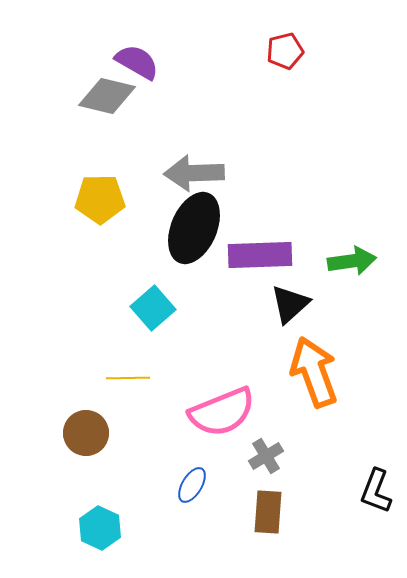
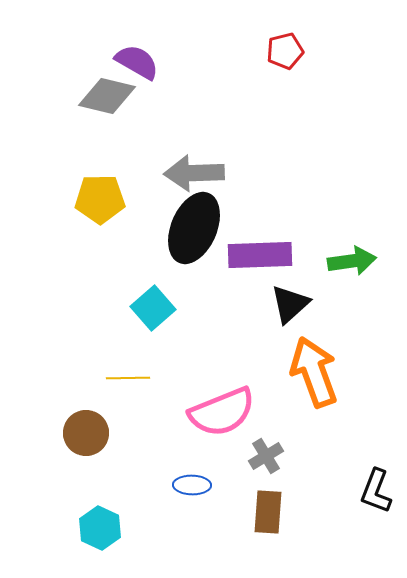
blue ellipse: rotated 60 degrees clockwise
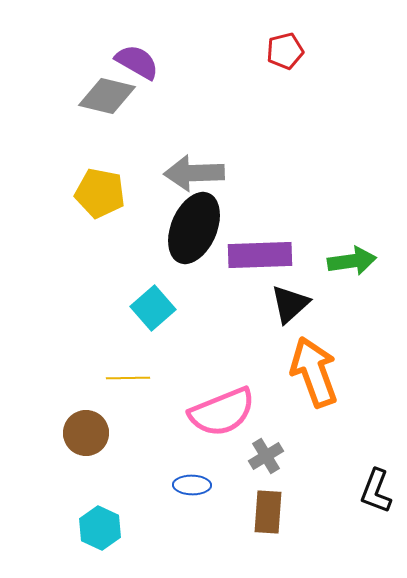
yellow pentagon: moved 6 px up; rotated 12 degrees clockwise
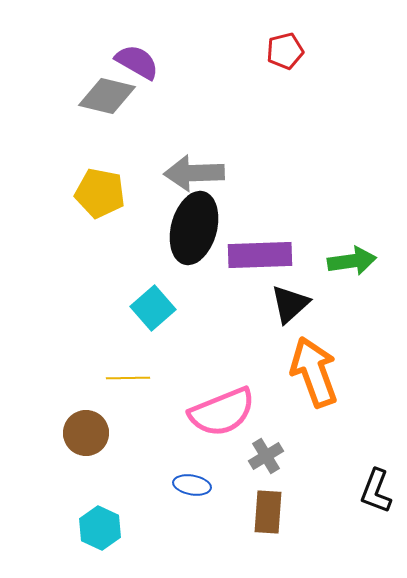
black ellipse: rotated 8 degrees counterclockwise
blue ellipse: rotated 9 degrees clockwise
